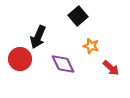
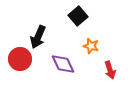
red arrow: moved 1 px left, 2 px down; rotated 30 degrees clockwise
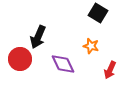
black square: moved 20 px right, 3 px up; rotated 18 degrees counterclockwise
red arrow: rotated 42 degrees clockwise
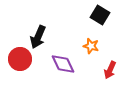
black square: moved 2 px right, 2 px down
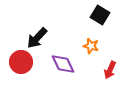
black arrow: moved 1 px left, 1 px down; rotated 20 degrees clockwise
red circle: moved 1 px right, 3 px down
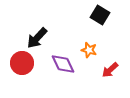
orange star: moved 2 px left, 4 px down
red circle: moved 1 px right, 1 px down
red arrow: rotated 24 degrees clockwise
